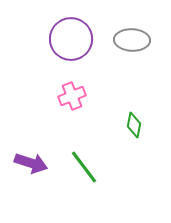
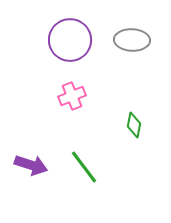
purple circle: moved 1 px left, 1 px down
purple arrow: moved 2 px down
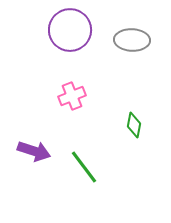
purple circle: moved 10 px up
purple arrow: moved 3 px right, 14 px up
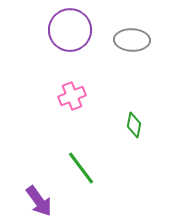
purple arrow: moved 5 px right, 50 px down; rotated 36 degrees clockwise
green line: moved 3 px left, 1 px down
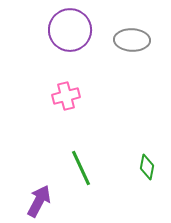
pink cross: moved 6 px left; rotated 8 degrees clockwise
green diamond: moved 13 px right, 42 px down
green line: rotated 12 degrees clockwise
purple arrow: rotated 116 degrees counterclockwise
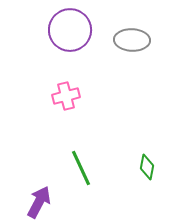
purple arrow: moved 1 px down
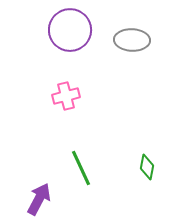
purple arrow: moved 3 px up
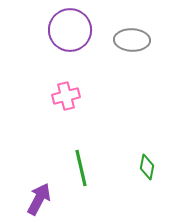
green line: rotated 12 degrees clockwise
